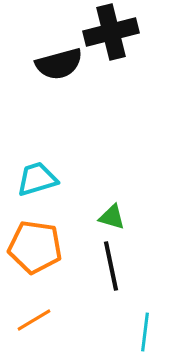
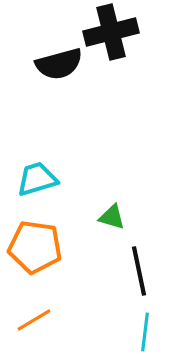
black line: moved 28 px right, 5 px down
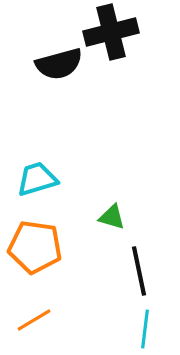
cyan line: moved 3 px up
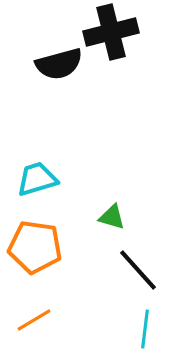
black line: moved 1 px left, 1 px up; rotated 30 degrees counterclockwise
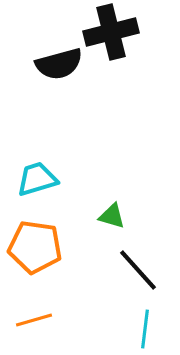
green triangle: moved 1 px up
orange line: rotated 15 degrees clockwise
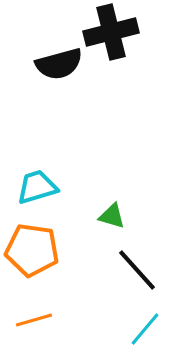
cyan trapezoid: moved 8 px down
orange pentagon: moved 3 px left, 3 px down
black line: moved 1 px left
cyan line: rotated 33 degrees clockwise
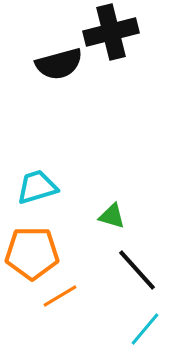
orange pentagon: moved 3 px down; rotated 8 degrees counterclockwise
orange line: moved 26 px right, 24 px up; rotated 15 degrees counterclockwise
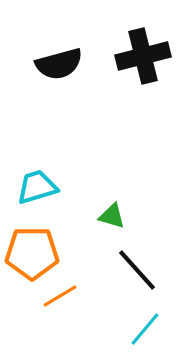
black cross: moved 32 px right, 24 px down
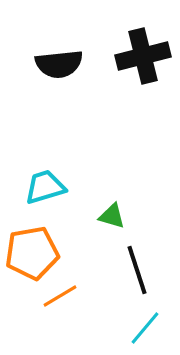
black semicircle: rotated 9 degrees clockwise
cyan trapezoid: moved 8 px right
orange pentagon: rotated 10 degrees counterclockwise
black line: rotated 24 degrees clockwise
cyan line: moved 1 px up
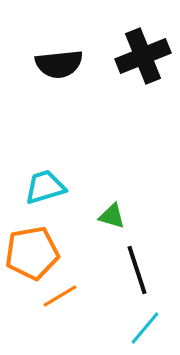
black cross: rotated 8 degrees counterclockwise
